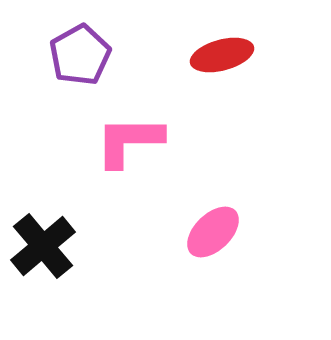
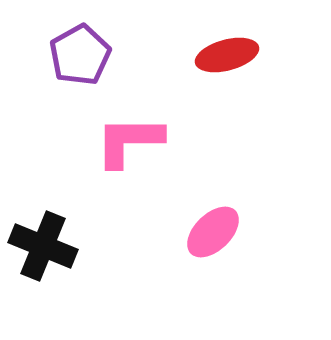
red ellipse: moved 5 px right
black cross: rotated 28 degrees counterclockwise
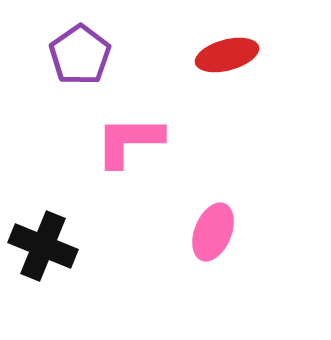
purple pentagon: rotated 6 degrees counterclockwise
pink ellipse: rotated 24 degrees counterclockwise
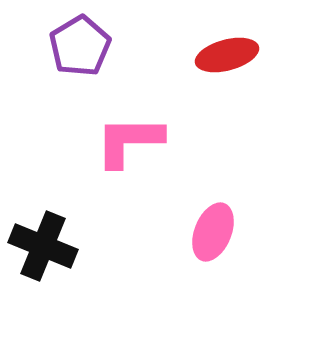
purple pentagon: moved 9 px up; rotated 4 degrees clockwise
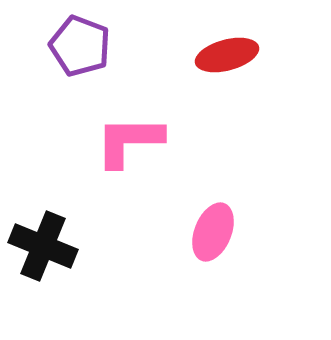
purple pentagon: rotated 20 degrees counterclockwise
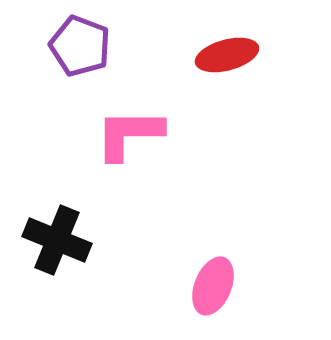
pink L-shape: moved 7 px up
pink ellipse: moved 54 px down
black cross: moved 14 px right, 6 px up
